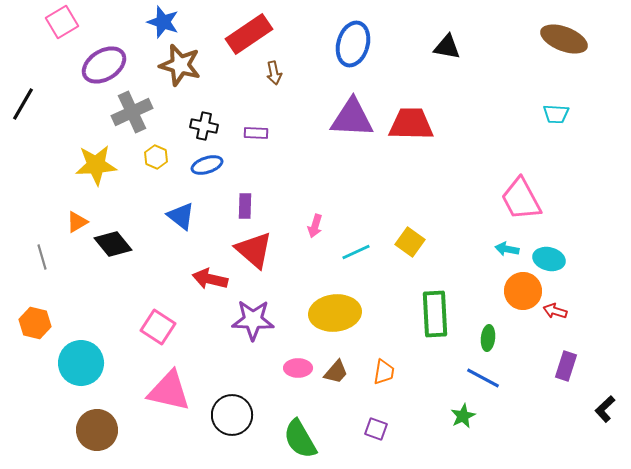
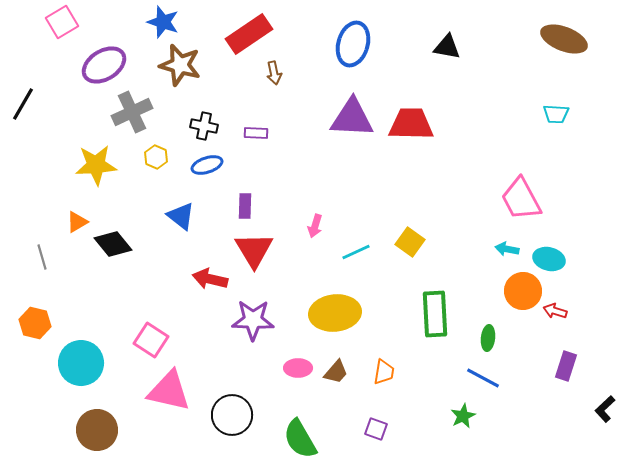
red triangle at (254, 250): rotated 18 degrees clockwise
pink square at (158, 327): moved 7 px left, 13 px down
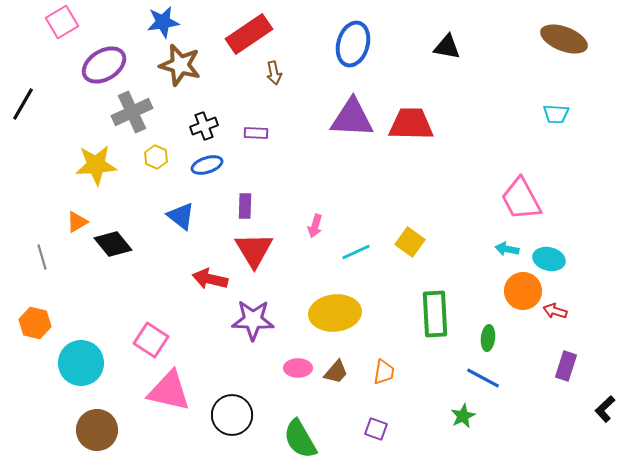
blue star at (163, 22): rotated 28 degrees counterclockwise
black cross at (204, 126): rotated 32 degrees counterclockwise
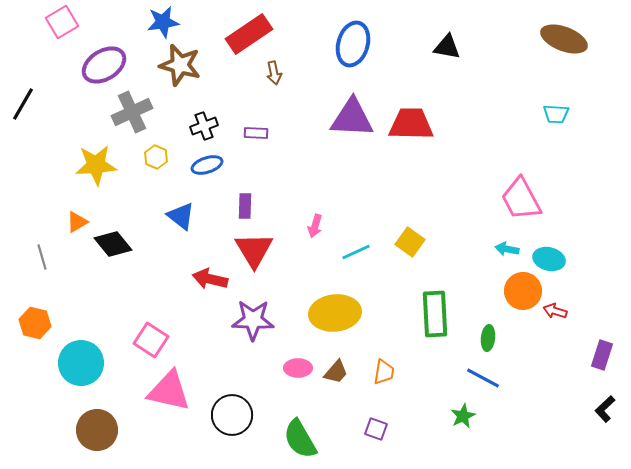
purple rectangle at (566, 366): moved 36 px right, 11 px up
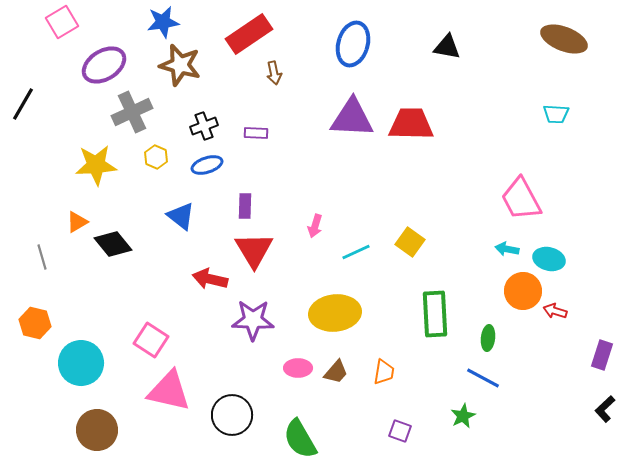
purple square at (376, 429): moved 24 px right, 2 px down
